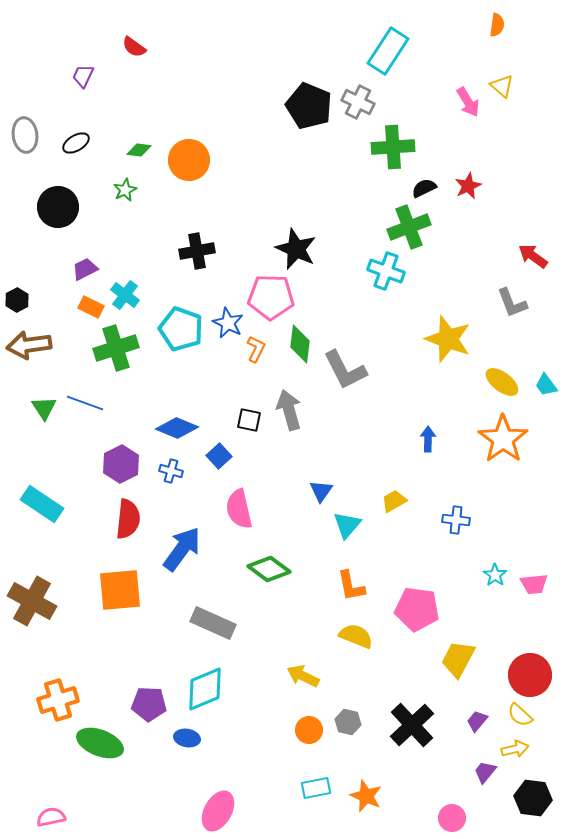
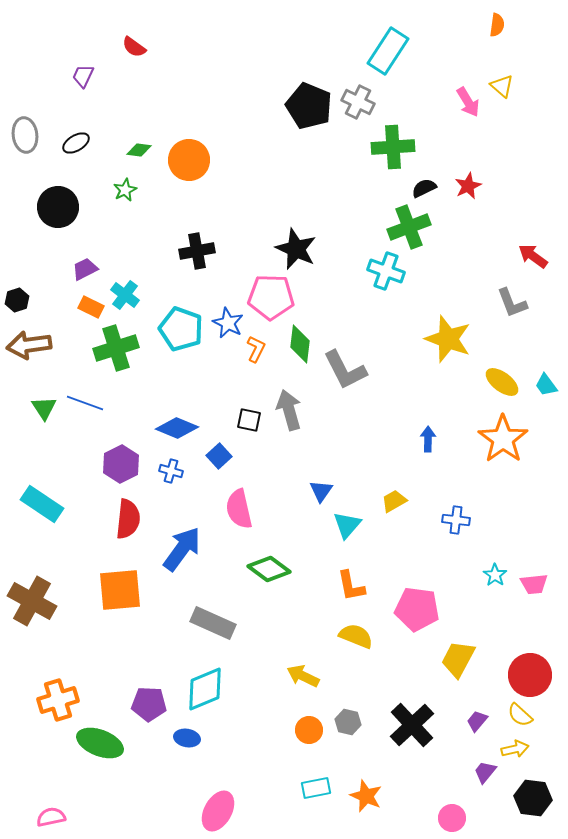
black hexagon at (17, 300): rotated 10 degrees clockwise
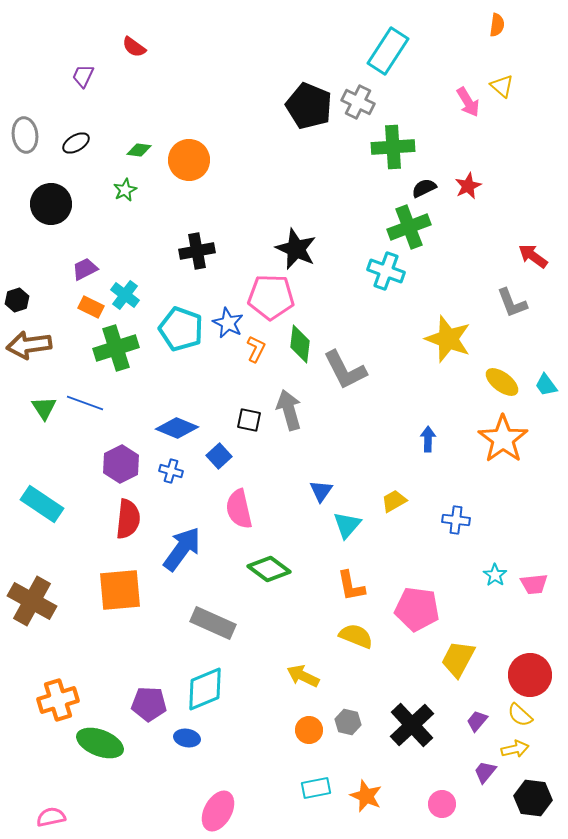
black circle at (58, 207): moved 7 px left, 3 px up
pink circle at (452, 818): moved 10 px left, 14 px up
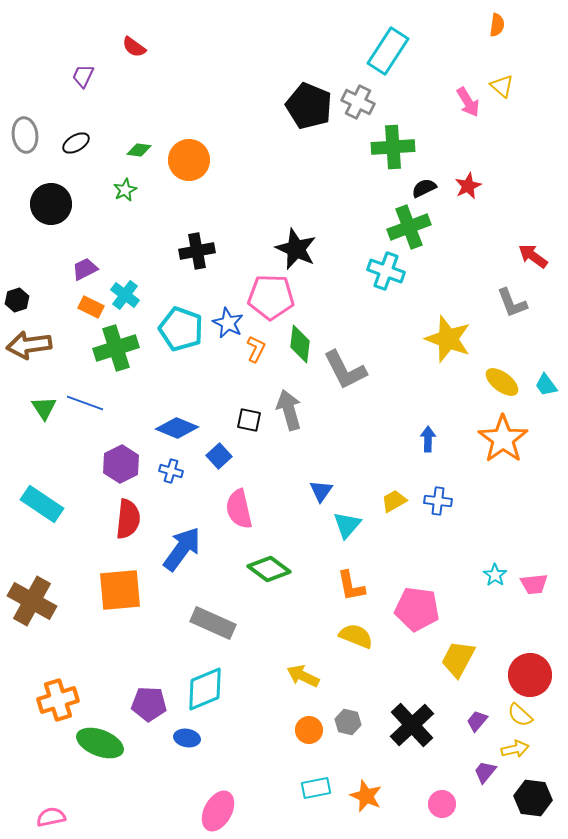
blue cross at (456, 520): moved 18 px left, 19 px up
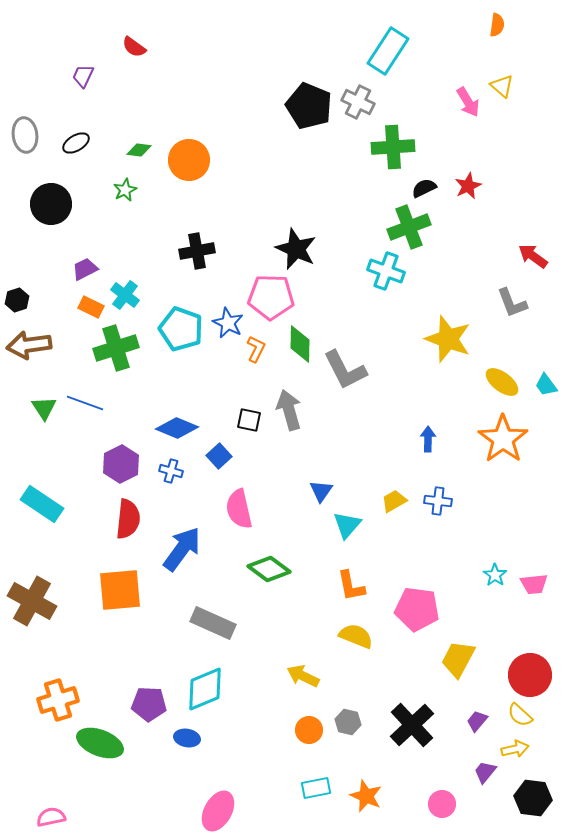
green diamond at (300, 344): rotated 6 degrees counterclockwise
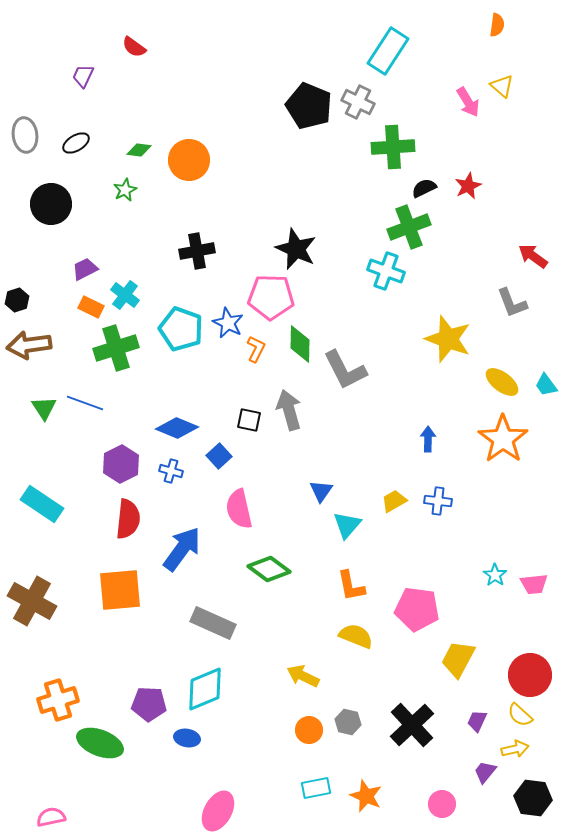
purple trapezoid at (477, 721): rotated 15 degrees counterclockwise
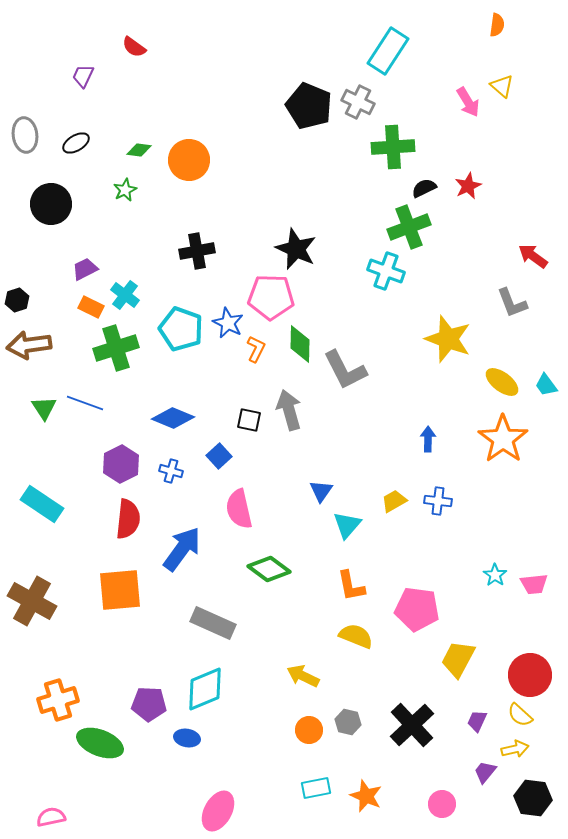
blue diamond at (177, 428): moved 4 px left, 10 px up
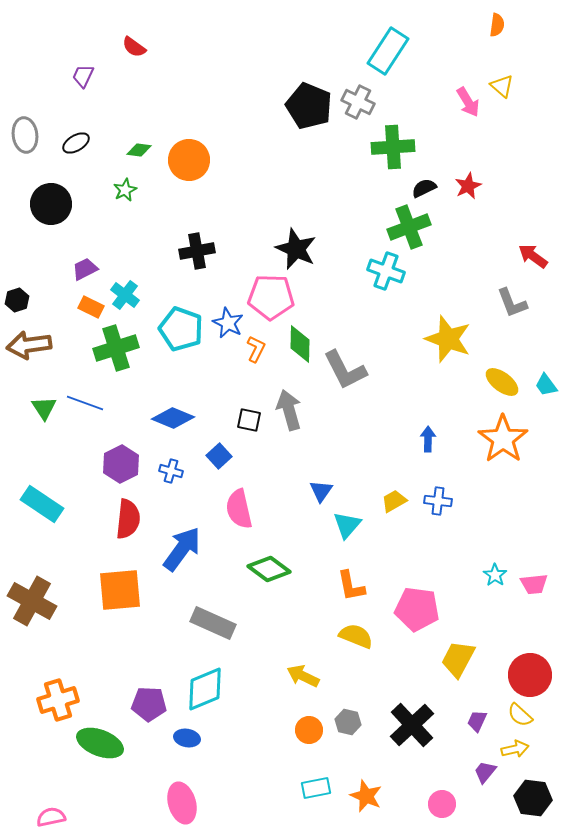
pink ellipse at (218, 811): moved 36 px left, 8 px up; rotated 45 degrees counterclockwise
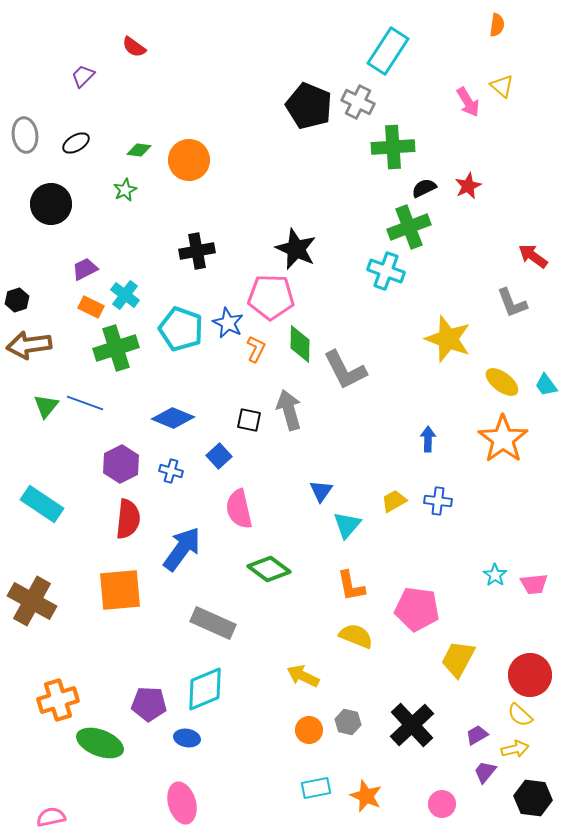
purple trapezoid at (83, 76): rotated 20 degrees clockwise
green triangle at (44, 408): moved 2 px right, 2 px up; rotated 12 degrees clockwise
purple trapezoid at (477, 721): moved 14 px down; rotated 35 degrees clockwise
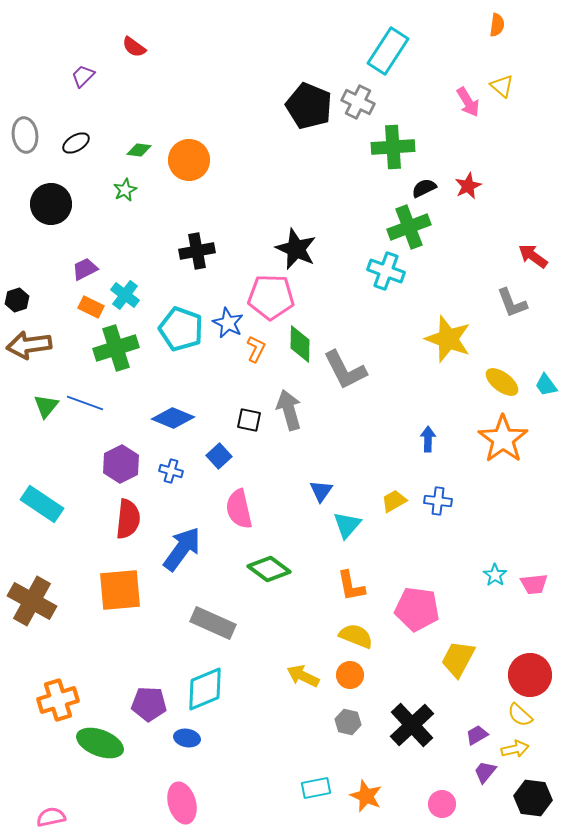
orange circle at (309, 730): moved 41 px right, 55 px up
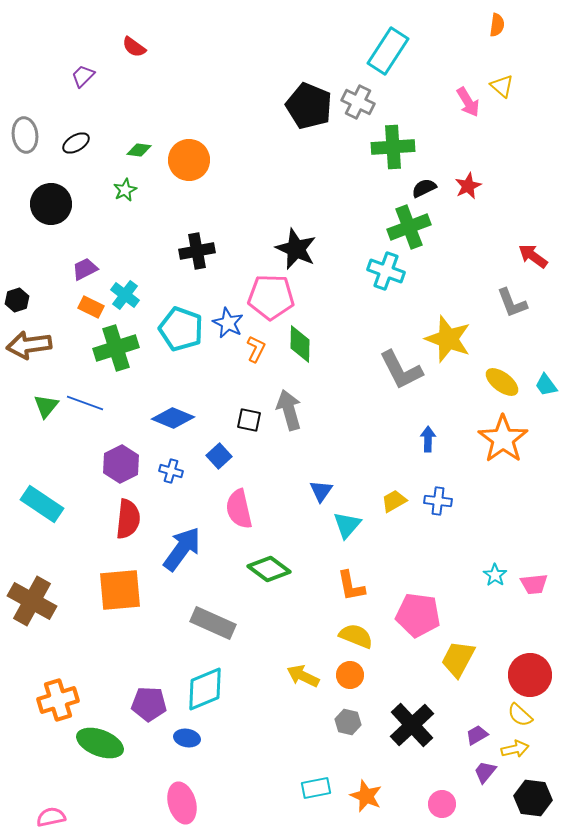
gray L-shape at (345, 370): moved 56 px right
pink pentagon at (417, 609): moved 1 px right, 6 px down
